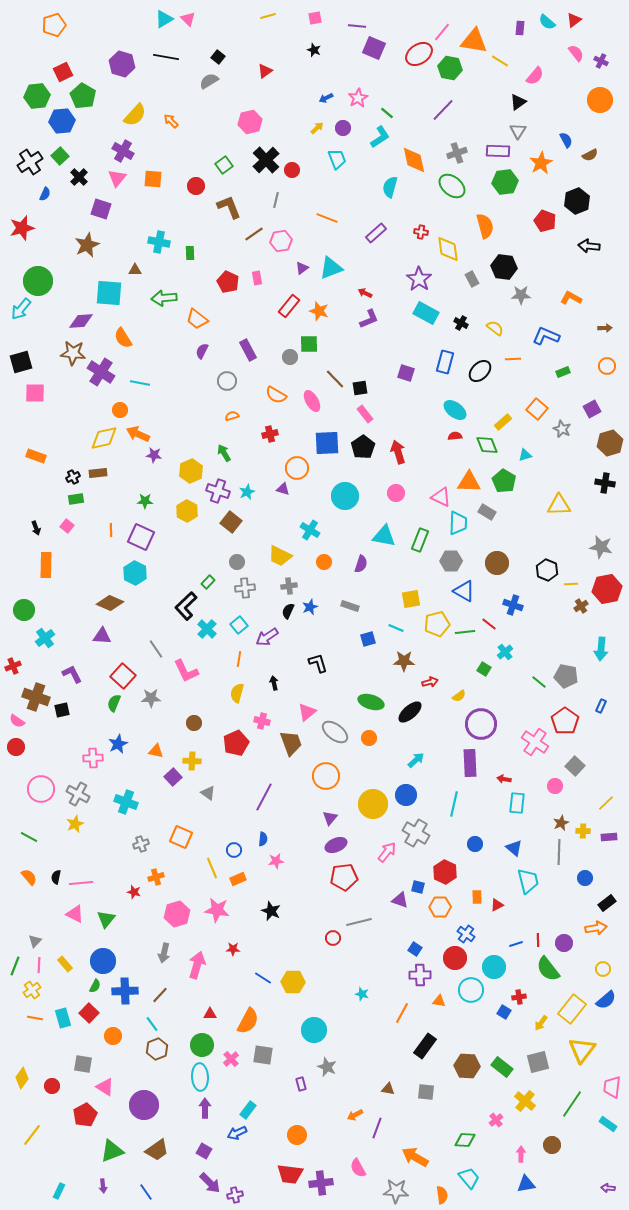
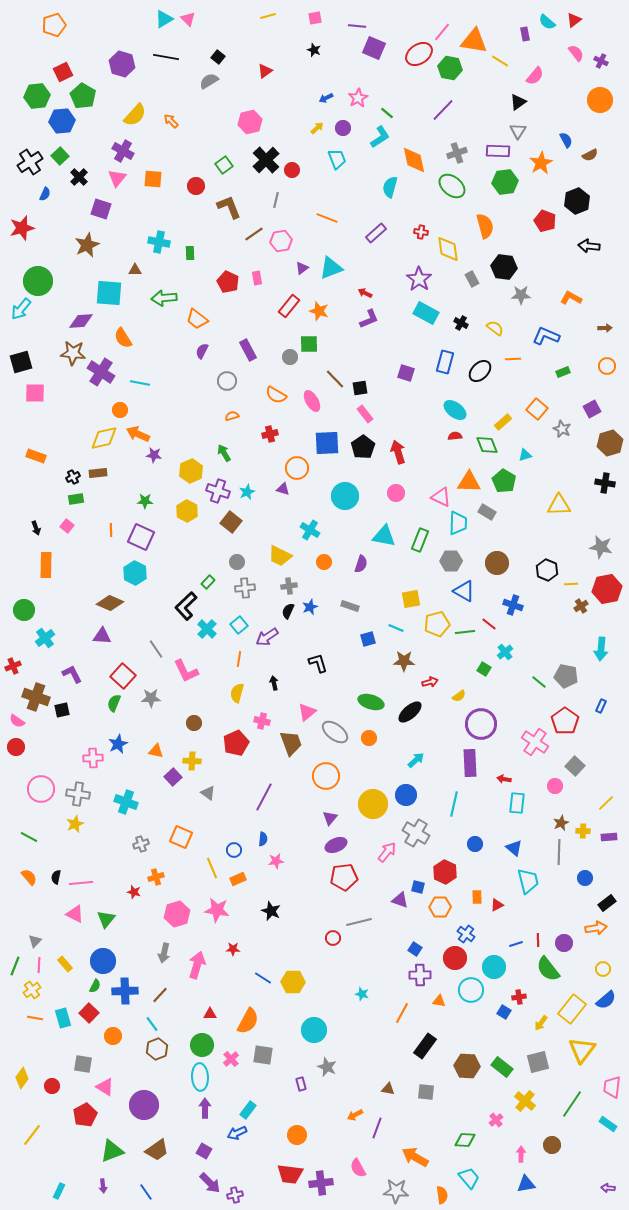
purple rectangle at (520, 28): moved 5 px right, 6 px down; rotated 16 degrees counterclockwise
gray cross at (78, 794): rotated 20 degrees counterclockwise
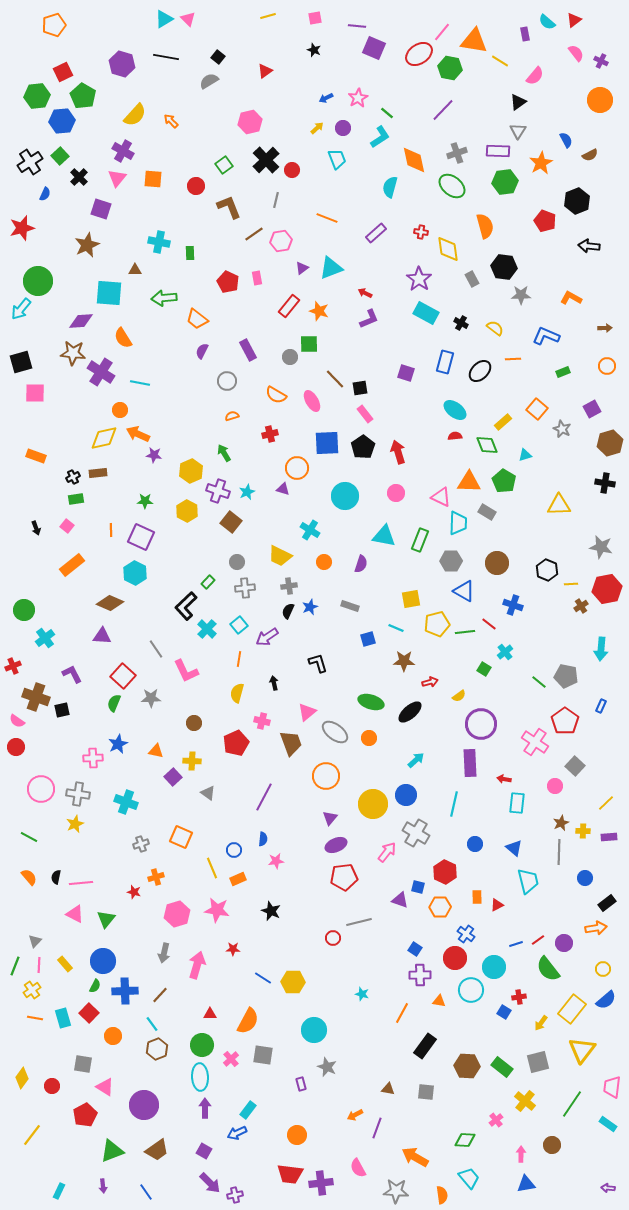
orange rectangle at (46, 565): moved 26 px right; rotated 50 degrees clockwise
red line at (538, 940): rotated 56 degrees clockwise
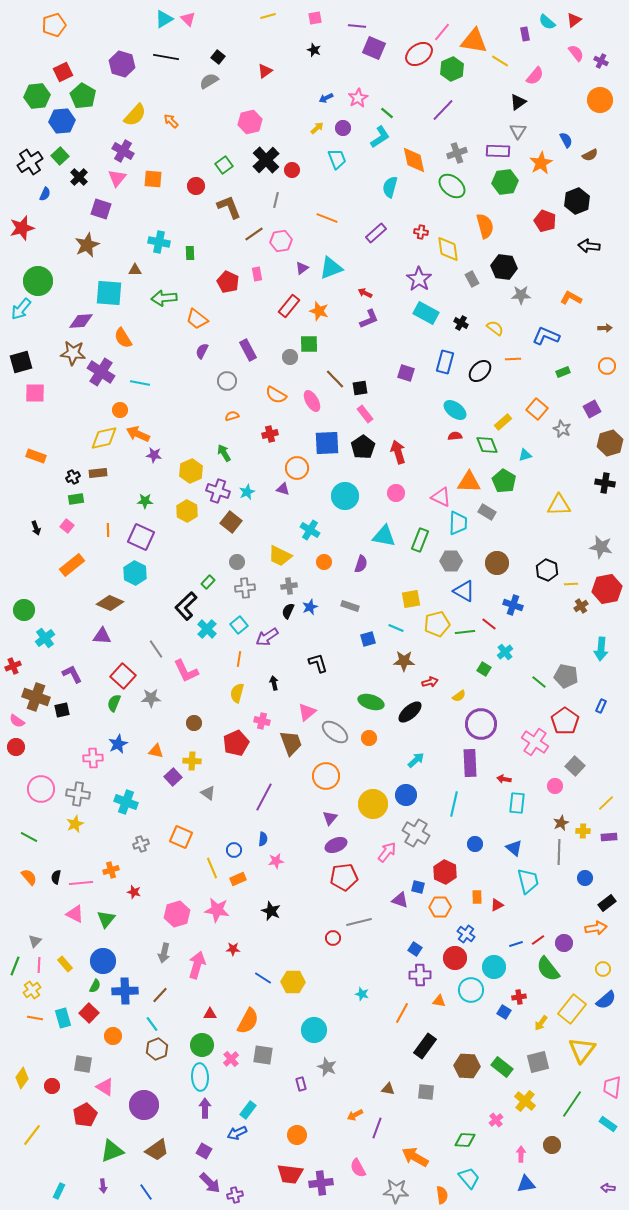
green hexagon at (450, 68): moved 2 px right, 1 px down; rotated 25 degrees clockwise
pink rectangle at (257, 278): moved 4 px up
orange line at (111, 530): moved 3 px left
orange cross at (156, 877): moved 45 px left, 7 px up
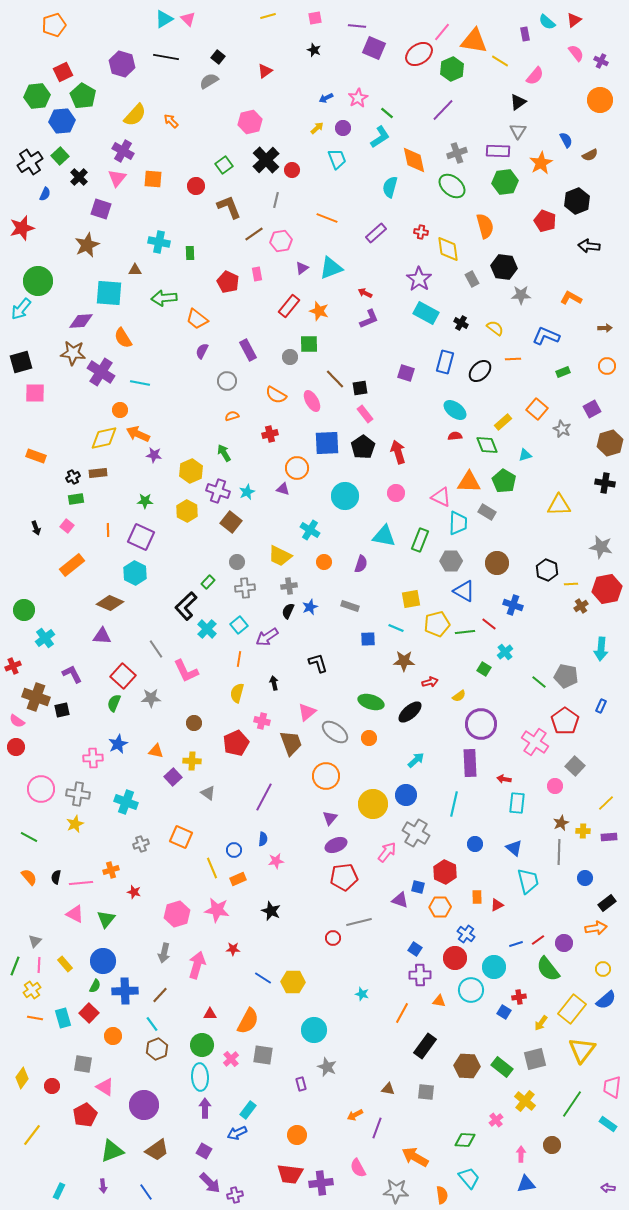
blue square at (368, 639): rotated 14 degrees clockwise
gray square at (538, 1062): moved 3 px left, 3 px up
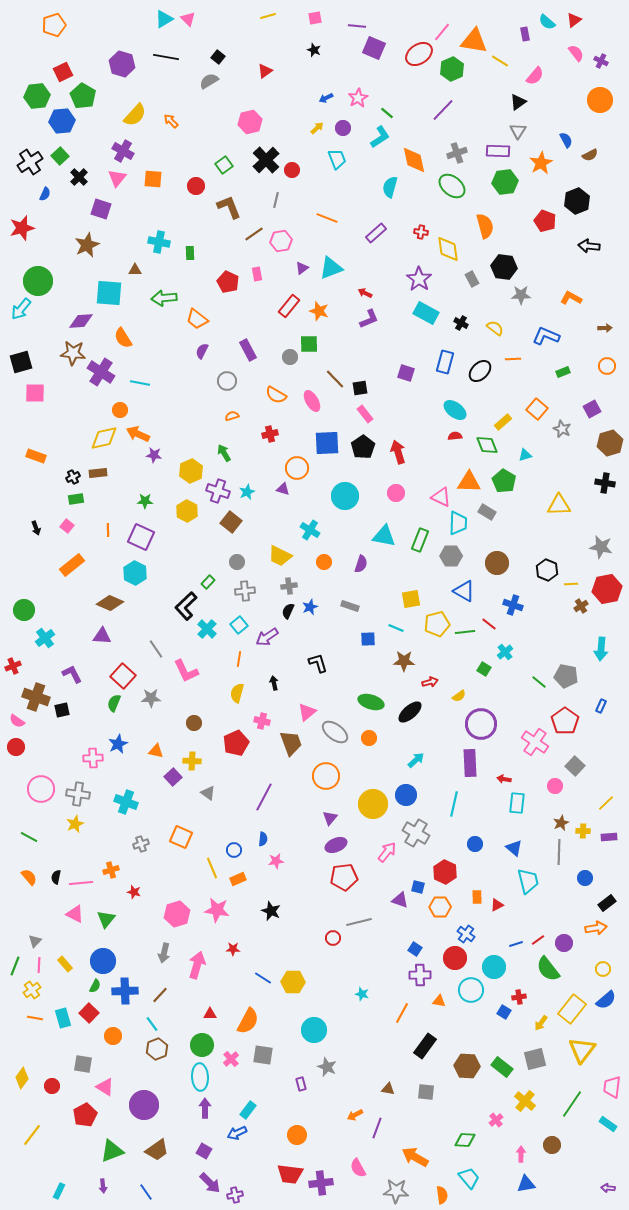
gray hexagon at (451, 561): moved 5 px up
gray cross at (245, 588): moved 3 px down
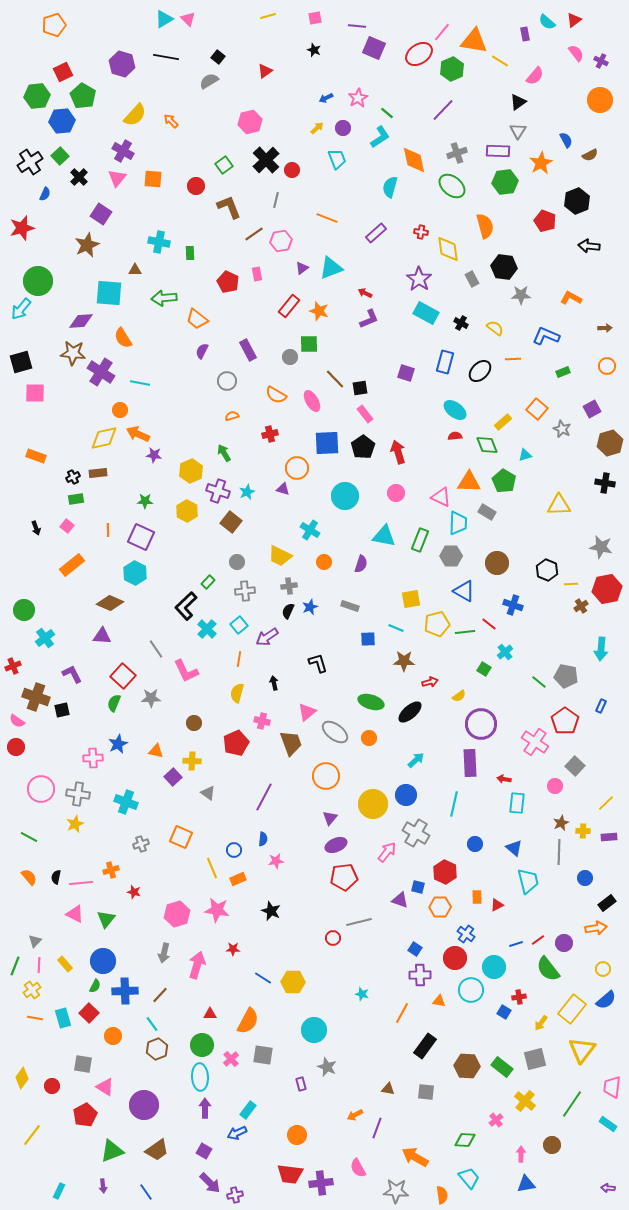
purple square at (101, 209): moved 5 px down; rotated 15 degrees clockwise
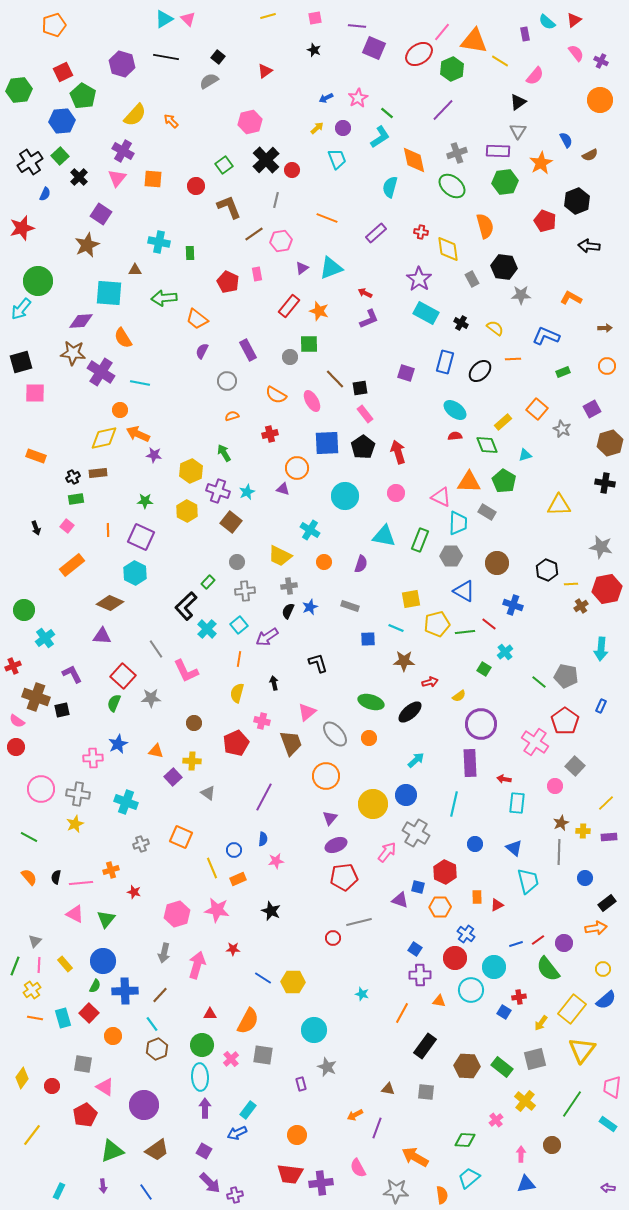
green hexagon at (37, 96): moved 18 px left, 6 px up
gray ellipse at (335, 732): moved 2 px down; rotated 12 degrees clockwise
cyan trapezoid at (469, 1178): rotated 90 degrees counterclockwise
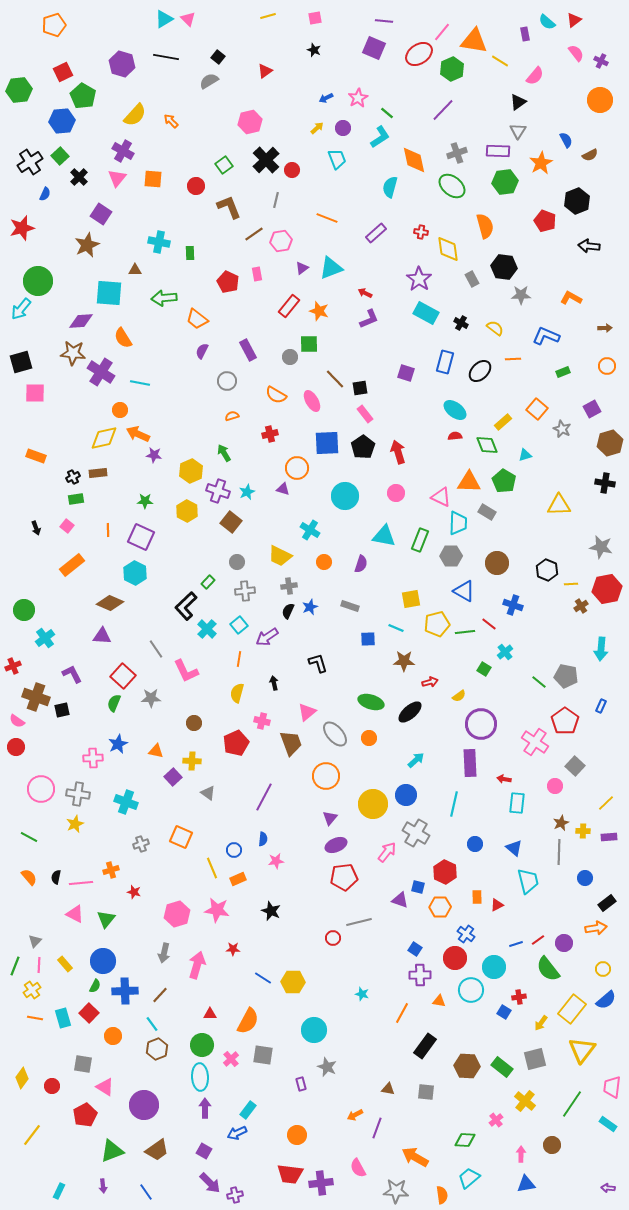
purple line at (357, 26): moved 27 px right, 5 px up
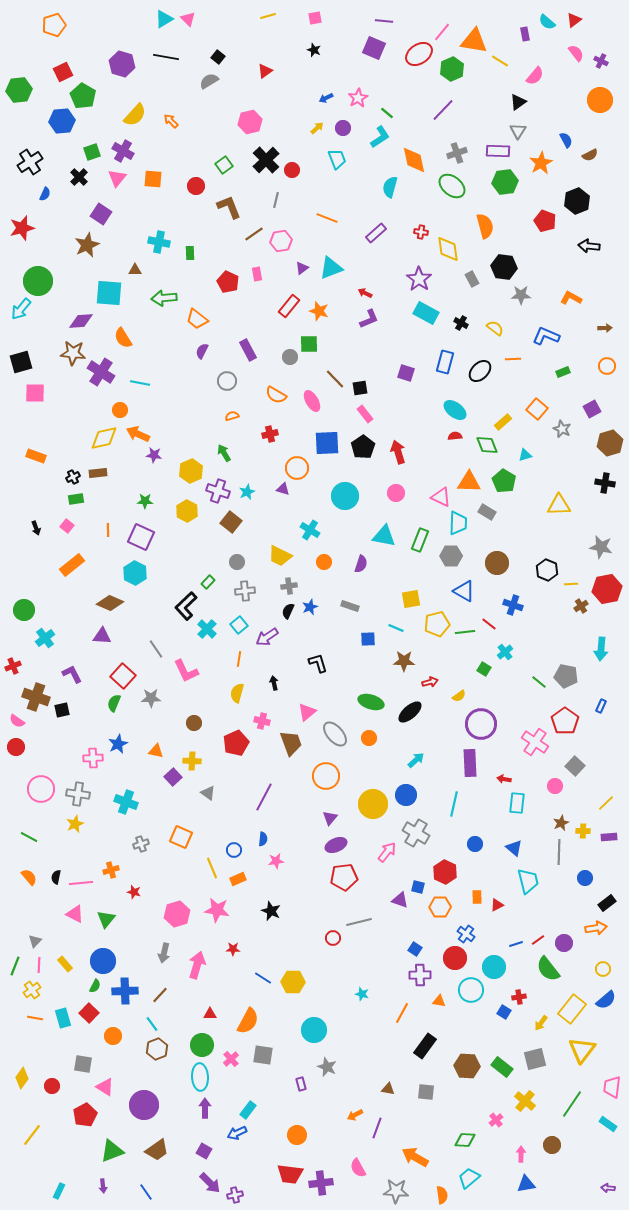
green square at (60, 156): moved 32 px right, 4 px up; rotated 24 degrees clockwise
